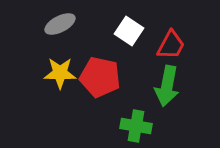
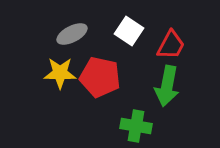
gray ellipse: moved 12 px right, 10 px down
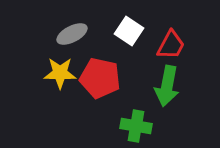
red pentagon: moved 1 px down
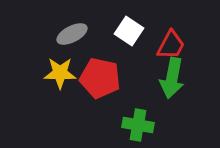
green arrow: moved 5 px right, 8 px up
green cross: moved 2 px right, 1 px up
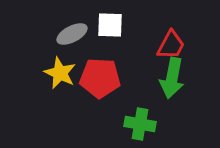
white square: moved 19 px left, 6 px up; rotated 32 degrees counterclockwise
yellow star: rotated 24 degrees clockwise
red pentagon: rotated 9 degrees counterclockwise
green cross: moved 2 px right, 1 px up
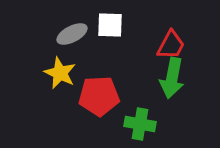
red pentagon: moved 1 px left, 18 px down; rotated 6 degrees counterclockwise
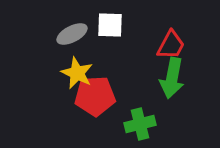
yellow star: moved 17 px right
red pentagon: moved 4 px left
green cross: rotated 24 degrees counterclockwise
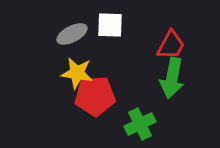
yellow star: rotated 16 degrees counterclockwise
green cross: rotated 12 degrees counterclockwise
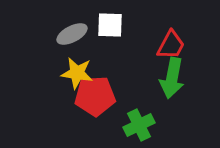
green cross: moved 1 px left, 1 px down
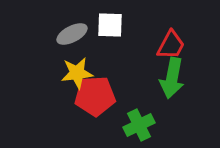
yellow star: rotated 16 degrees counterclockwise
